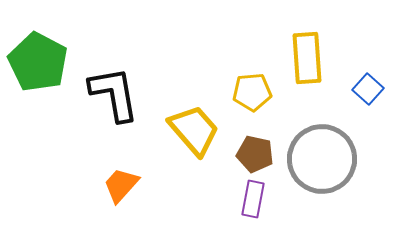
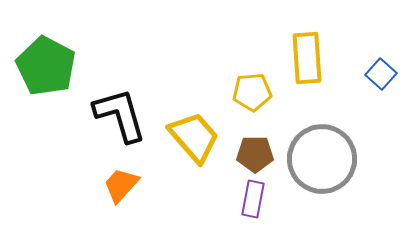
green pentagon: moved 8 px right, 4 px down
blue square: moved 13 px right, 15 px up
black L-shape: moved 6 px right, 21 px down; rotated 6 degrees counterclockwise
yellow trapezoid: moved 7 px down
brown pentagon: rotated 12 degrees counterclockwise
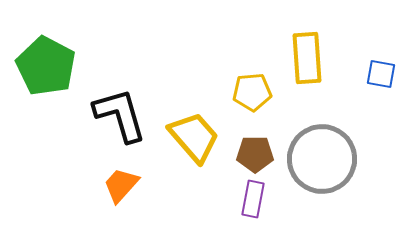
blue square: rotated 32 degrees counterclockwise
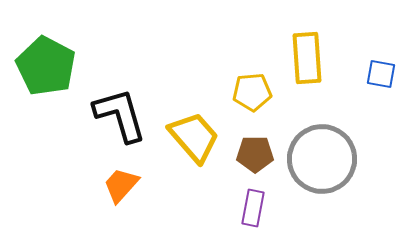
purple rectangle: moved 9 px down
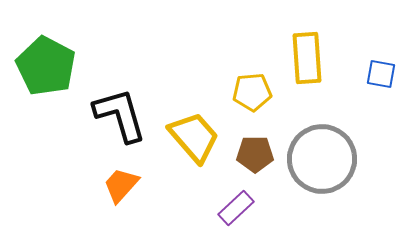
purple rectangle: moved 17 px left; rotated 36 degrees clockwise
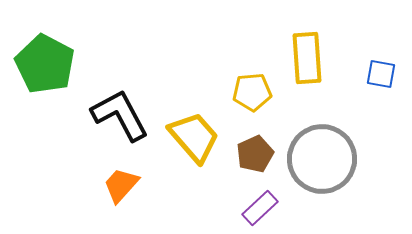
green pentagon: moved 1 px left, 2 px up
black L-shape: rotated 12 degrees counterclockwise
brown pentagon: rotated 24 degrees counterclockwise
purple rectangle: moved 24 px right
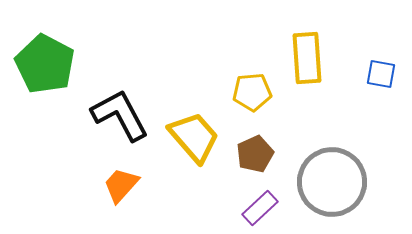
gray circle: moved 10 px right, 23 px down
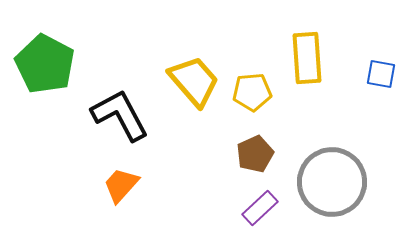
yellow trapezoid: moved 56 px up
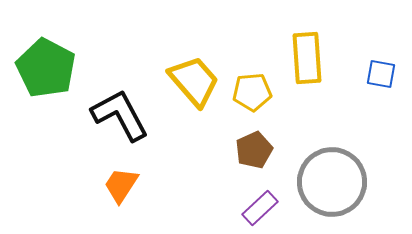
green pentagon: moved 1 px right, 4 px down
brown pentagon: moved 1 px left, 4 px up
orange trapezoid: rotated 9 degrees counterclockwise
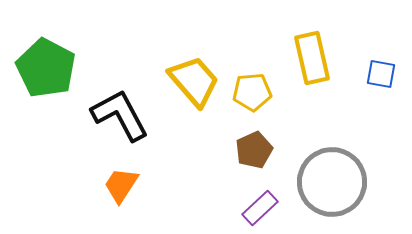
yellow rectangle: moved 5 px right; rotated 9 degrees counterclockwise
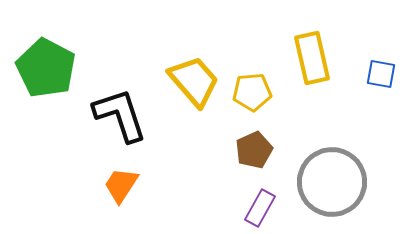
black L-shape: rotated 10 degrees clockwise
purple rectangle: rotated 18 degrees counterclockwise
